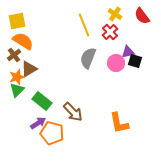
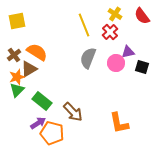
orange semicircle: moved 14 px right, 11 px down
black square: moved 7 px right, 6 px down
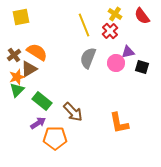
yellow square: moved 4 px right, 4 px up
red cross: moved 1 px up
orange pentagon: moved 3 px right, 5 px down; rotated 15 degrees counterclockwise
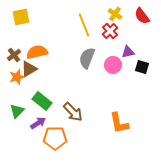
orange semicircle: rotated 45 degrees counterclockwise
gray semicircle: moved 1 px left
pink circle: moved 3 px left, 2 px down
green triangle: moved 21 px down
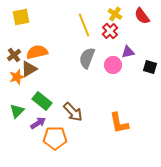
black square: moved 8 px right
